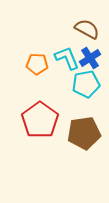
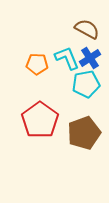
brown pentagon: rotated 12 degrees counterclockwise
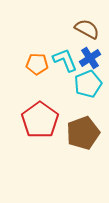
cyan L-shape: moved 2 px left, 2 px down
cyan pentagon: moved 2 px right; rotated 12 degrees counterclockwise
brown pentagon: moved 1 px left
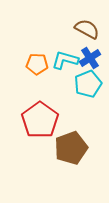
cyan L-shape: rotated 52 degrees counterclockwise
brown pentagon: moved 12 px left, 15 px down
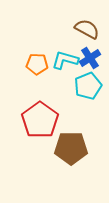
cyan pentagon: moved 2 px down
brown pentagon: rotated 20 degrees clockwise
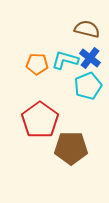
brown semicircle: rotated 15 degrees counterclockwise
blue cross: rotated 20 degrees counterclockwise
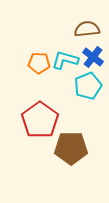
brown semicircle: rotated 20 degrees counterclockwise
blue cross: moved 3 px right, 1 px up
orange pentagon: moved 2 px right, 1 px up
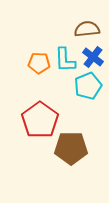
cyan L-shape: rotated 108 degrees counterclockwise
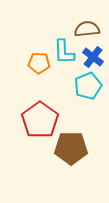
cyan L-shape: moved 1 px left, 8 px up
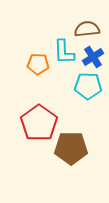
blue cross: rotated 20 degrees clockwise
orange pentagon: moved 1 px left, 1 px down
cyan pentagon: rotated 24 degrees clockwise
red pentagon: moved 1 px left, 3 px down
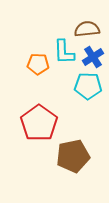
brown pentagon: moved 2 px right, 8 px down; rotated 12 degrees counterclockwise
